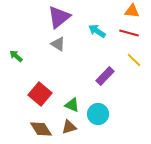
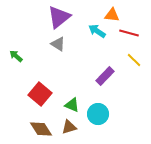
orange triangle: moved 20 px left, 4 px down
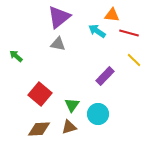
gray triangle: rotated 21 degrees counterclockwise
green triangle: rotated 42 degrees clockwise
brown diamond: moved 2 px left; rotated 60 degrees counterclockwise
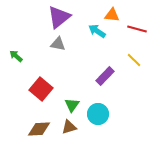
red line: moved 8 px right, 4 px up
red square: moved 1 px right, 5 px up
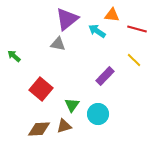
purple triangle: moved 8 px right, 2 px down
green arrow: moved 2 px left
brown triangle: moved 5 px left, 1 px up
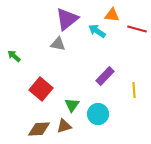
yellow line: moved 30 px down; rotated 42 degrees clockwise
